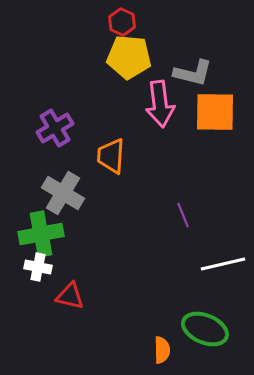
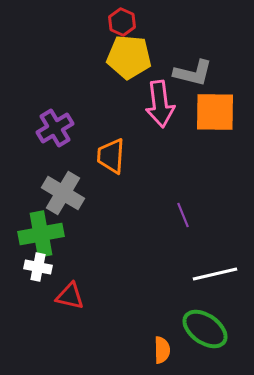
white line: moved 8 px left, 10 px down
green ellipse: rotated 12 degrees clockwise
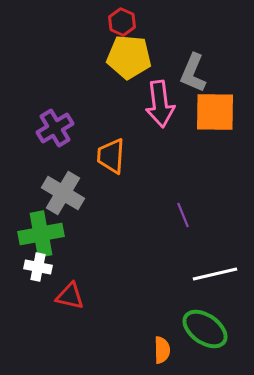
gray L-shape: rotated 99 degrees clockwise
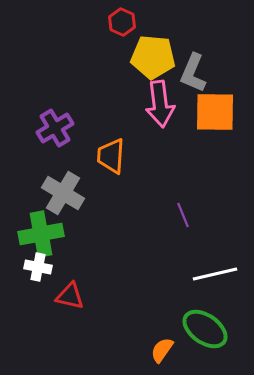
yellow pentagon: moved 24 px right
orange semicircle: rotated 144 degrees counterclockwise
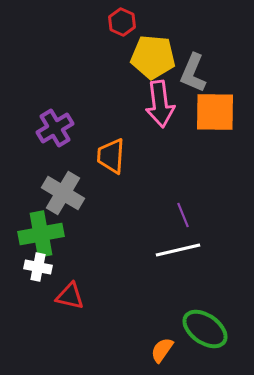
white line: moved 37 px left, 24 px up
